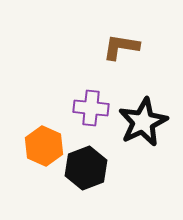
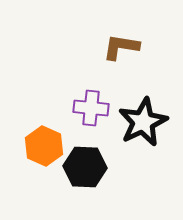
black hexagon: moved 1 px left, 1 px up; rotated 24 degrees clockwise
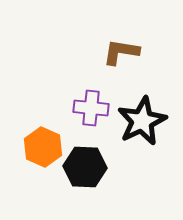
brown L-shape: moved 5 px down
black star: moved 1 px left, 1 px up
orange hexagon: moved 1 px left, 1 px down
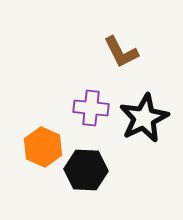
brown L-shape: rotated 126 degrees counterclockwise
black star: moved 2 px right, 3 px up
black hexagon: moved 1 px right, 3 px down
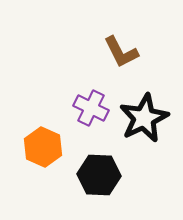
purple cross: rotated 20 degrees clockwise
black hexagon: moved 13 px right, 5 px down
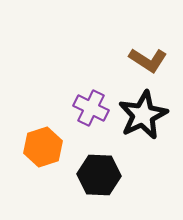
brown L-shape: moved 27 px right, 8 px down; rotated 30 degrees counterclockwise
black star: moved 1 px left, 3 px up
orange hexagon: rotated 18 degrees clockwise
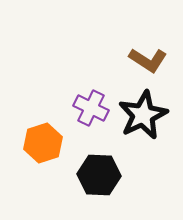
orange hexagon: moved 4 px up
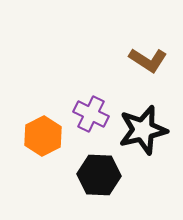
purple cross: moved 6 px down
black star: moved 15 px down; rotated 12 degrees clockwise
orange hexagon: moved 7 px up; rotated 9 degrees counterclockwise
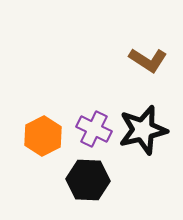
purple cross: moved 3 px right, 15 px down
black hexagon: moved 11 px left, 5 px down
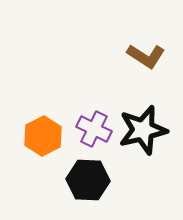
brown L-shape: moved 2 px left, 4 px up
